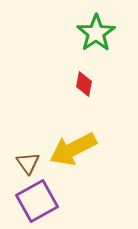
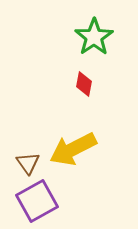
green star: moved 2 px left, 4 px down
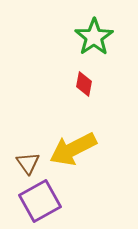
purple square: moved 3 px right
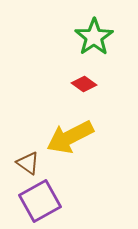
red diamond: rotated 65 degrees counterclockwise
yellow arrow: moved 3 px left, 12 px up
brown triangle: rotated 20 degrees counterclockwise
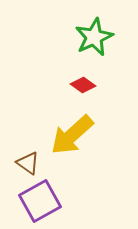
green star: rotated 9 degrees clockwise
red diamond: moved 1 px left, 1 px down
yellow arrow: moved 2 px right, 2 px up; rotated 15 degrees counterclockwise
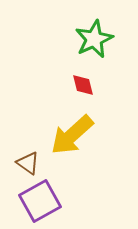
green star: moved 2 px down
red diamond: rotated 40 degrees clockwise
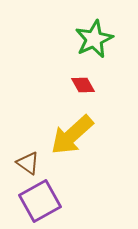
red diamond: rotated 15 degrees counterclockwise
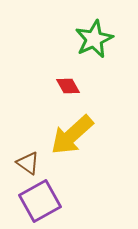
red diamond: moved 15 px left, 1 px down
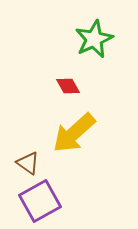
yellow arrow: moved 2 px right, 2 px up
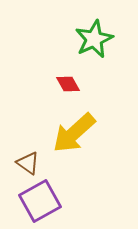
red diamond: moved 2 px up
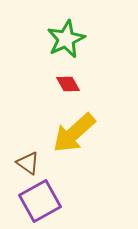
green star: moved 28 px left
